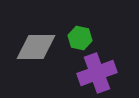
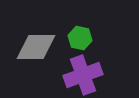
purple cross: moved 14 px left, 2 px down
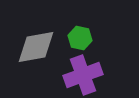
gray diamond: rotated 9 degrees counterclockwise
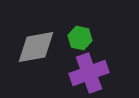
purple cross: moved 6 px right, 2 px up
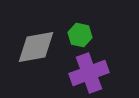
green hexagon: moved 3 px up
